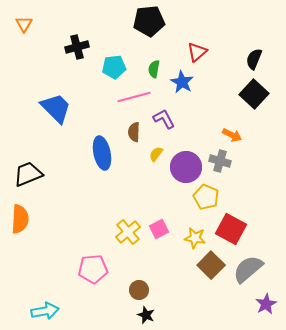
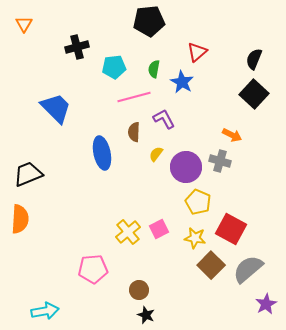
yellow pentagon: moved 8 px left, 5 px down
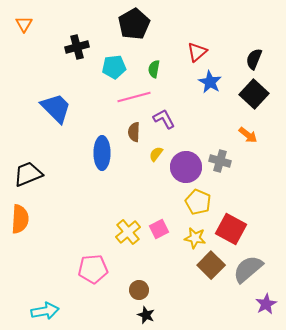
black pentagon: moved 15 px left, 3 px down; rotated 24 degrees counterclockwise
blue star: moved 28 px right
orange arrow: moved 16 px right; rotated 12 degrees clockwise
blue ellipse: rotated 12 degrees clockwise
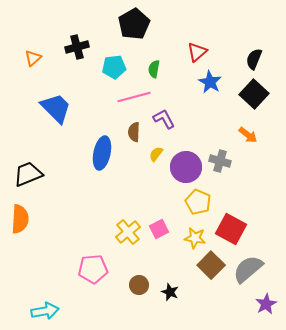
orange triangle: moved 9 px right, 34 px down; rotated 18 degrees clockwise
blue ellipse: rotated 12 degrees clockwise
brown circle: moved 5 px up
black star: moved 24 px right, 23 px up
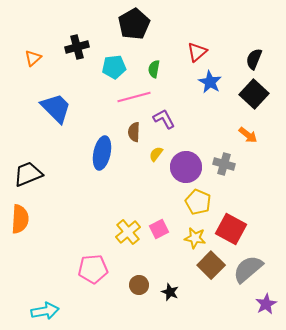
gray cross: moved 4 px right, 3 px down
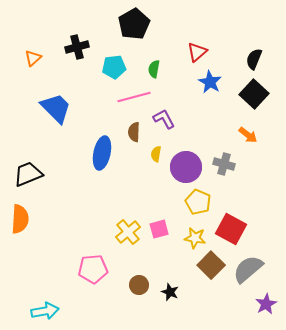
yellow semicircle: rotated 28 degrees counterclockwise
pink square: rotated 12 degrees clockwise
